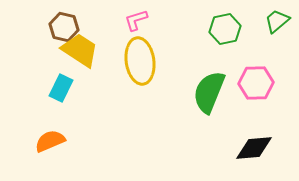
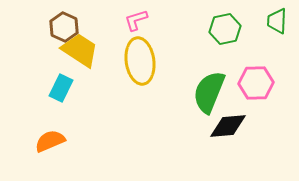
green trapezoid: rotated 48 degrees counterclockwise
brown hexagon: rotated 12 degrees clockwise
black diamond: moved 26 px left, 22 px up
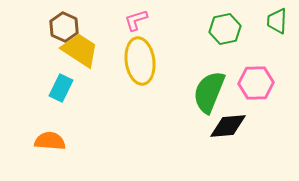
orange semicircle: rotated 28 degrees clockwise
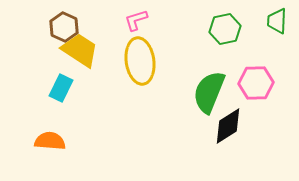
black diamond: rotated 27 degrees counterclockwise
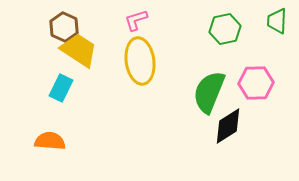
yellow trapezoid: moved 1 px left
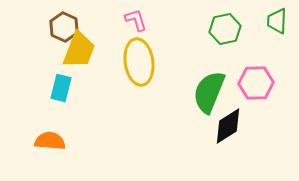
pink L-shape: rotated 90 degrees clockwise
yellow trapezoid: rotated 78 degrees clockwise
yellow ellipse: moved 1 px left, 1 px down
cyan rectangle: rotated 12 degrees counterclockwise
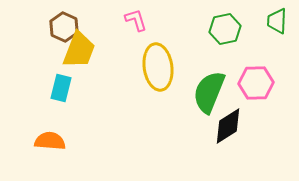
yellow ellipse: moved 19 px right, 5 px down
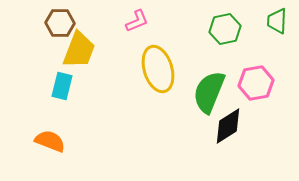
pink L-shape: moved 1 px right, 1 px down; rotated 85 degrees clockwise
brown hexagon: moved 4 px left, 4 px up; rotated 24 degrees counterclockwise
yellow ellipse: moved 2 px down; rotated 9 degrees counterclockwise
pink hexagon: rotated 8 degrees counterclockwise
cyan rectangle: moved 1 px right, 2 px up
orange semicircle: rotated 16 degrees clockwise
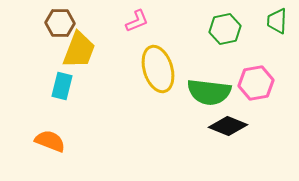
green semicircle: rotated 105 degrees counterclockwise
black diamond: rotated 54 degrees clockwise
